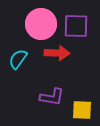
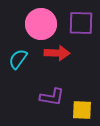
purple square: moved 5 px right, 3 px up
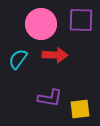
purple square: moved 3 px up
red arrow: moved 2 px left, 2 px down
purple L-shape: moved 2 px left, 1 px down
yellow square: moved 2 px left, 1 px up; rotated 10 degrees counterclockwise
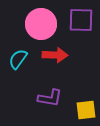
yellow square: moved 6 px right, 1 px down
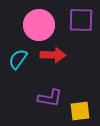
pink circle: moved 2 px left, 1 px down
red arrow: moved 2 px left
yellow square: moved 6 px left, 1 px down
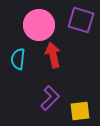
purple square: rotated 16 degrees clockwise
red arrow: rotated 105 degrees counterclockwise
cyan semicircle: rotated 30 degrees counterclockwise
purple L-shape: rotated 55 degrees counterclockwise
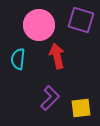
red arrow: moved 4 px right, 1 px down
yellow square: moved 1 px right, 3 px up
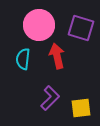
purple square: moved 8 px down
cyan semicircle: moved 5 px right
